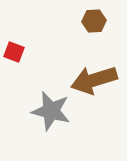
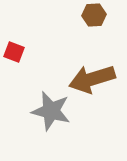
brown hexagon: moved 6 px up
brown arrow: moved 2 px left, 1 px up
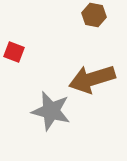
brown hexagon: rotated 15 degrees clockwise
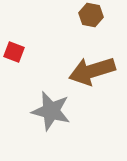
brown hexagon: moved 3 px left
brown arrow: moved 8 px up
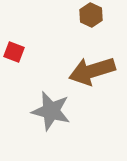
brown hexagon: rotated 15 degrees clockwise
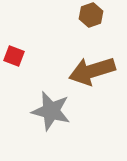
brown hexagon: rotated 15 degrees clockwise
red square: moved 4 px down
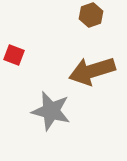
red square: moved 1 px up
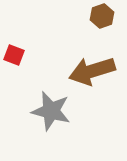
brown hexagon: moved 11 px right, 1 px down
